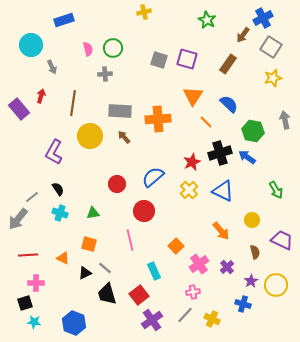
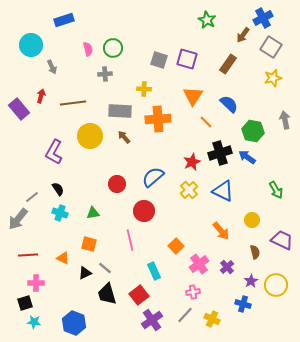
yellow cross at (144, 12): moved 77 px down; rotated 16 degrees clockwise
brown line at (73, 103): rotated 75 degrees clockwise
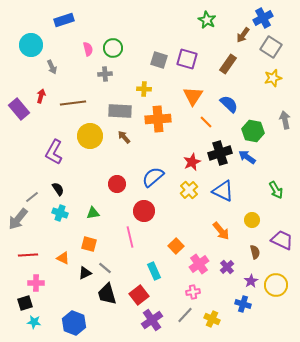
pink line at (130, 240): moved 3 px up
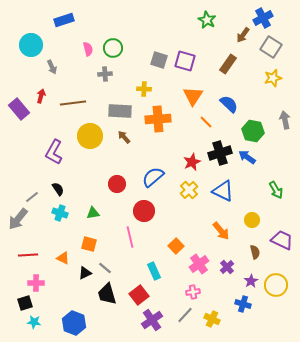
purple square at (187, 59): moved 2 px left, 2 px down
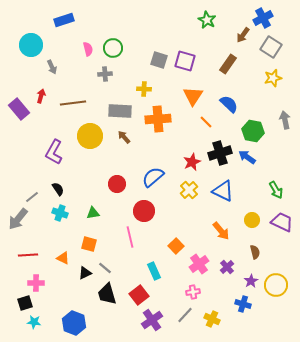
purple trapezoid at (282, 240): moved 18 px up
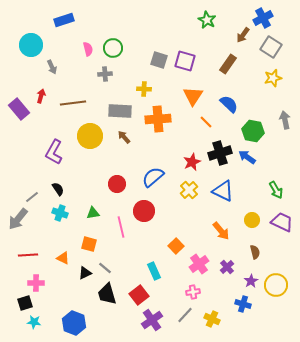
pink line at (130, 237): moved 9 px left, 10 px up
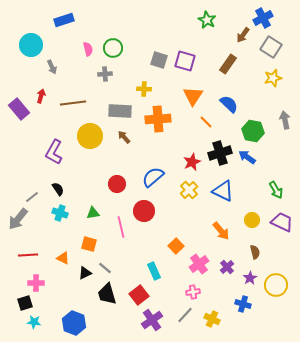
purple star at (251, 281): moved 1 px left, 3 px up
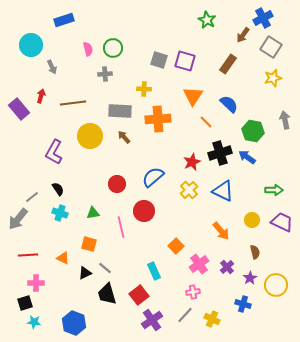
green arrow at (276, 190): moved 2 px left; rotated 60 degrees counterclockwise
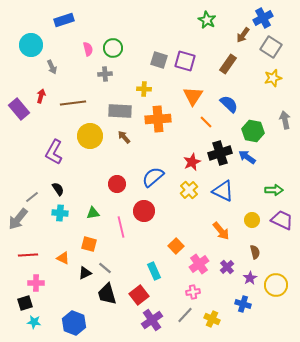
cyan cross at (60, 213): rotated 14 degrees counterclockwise
purple trapezoid at (282, 222): moved 2 px up
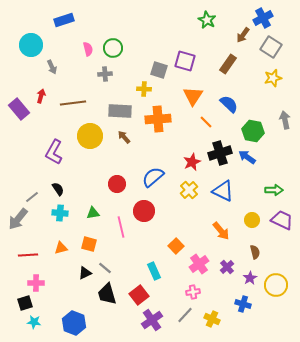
gray square at (159, 60): moved 10 px down
orange triangle at (63, 258): moved 2 px left, 10 px up; rotated 40 degrees counterclockwise
